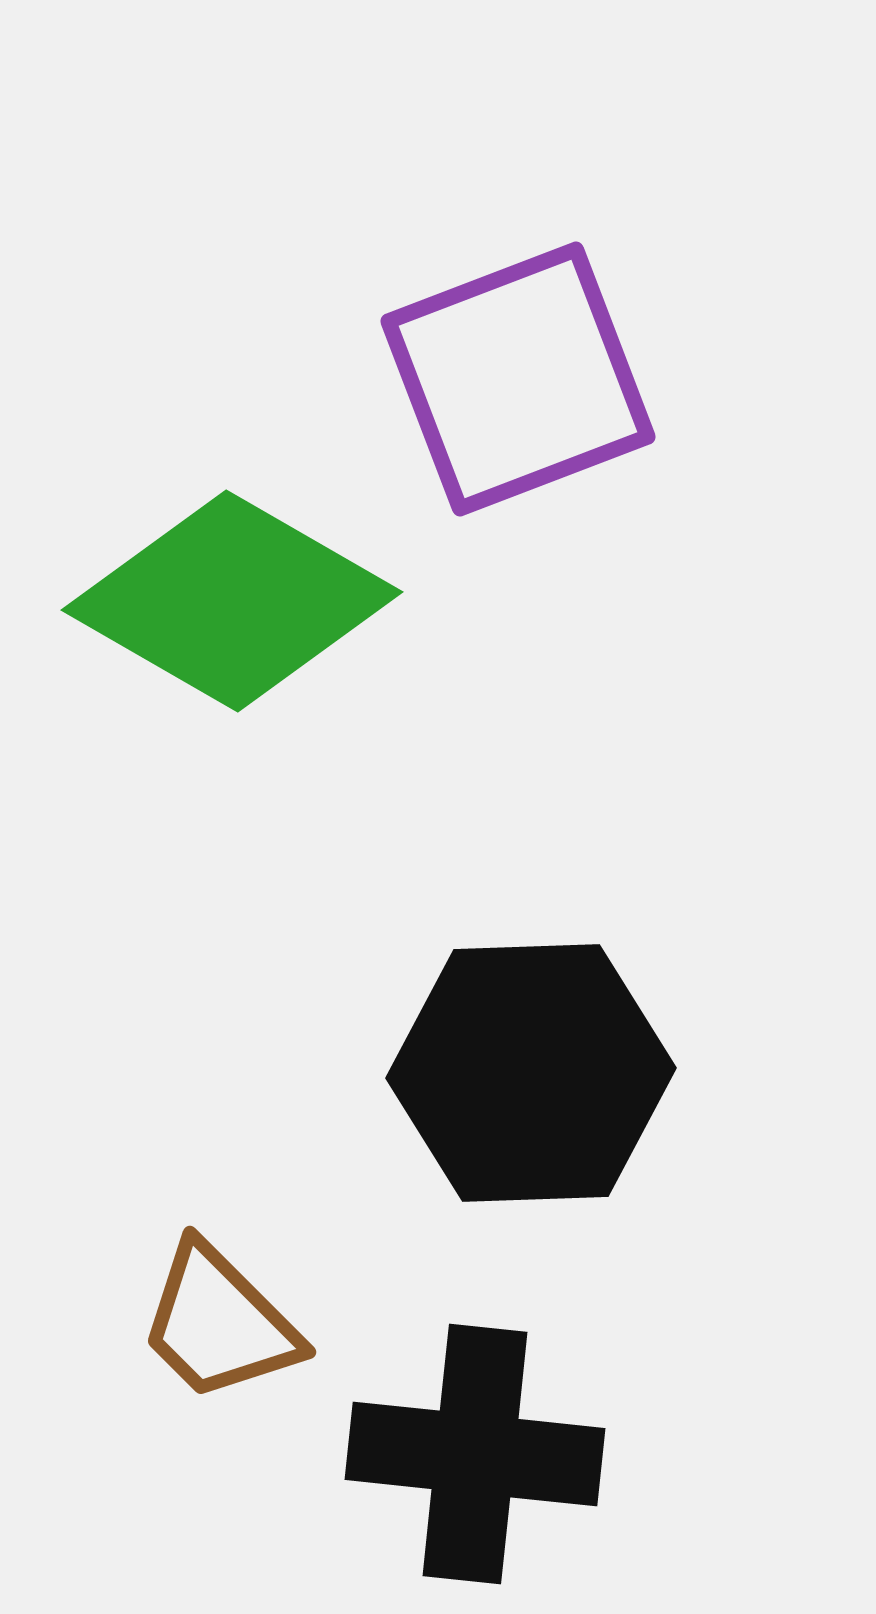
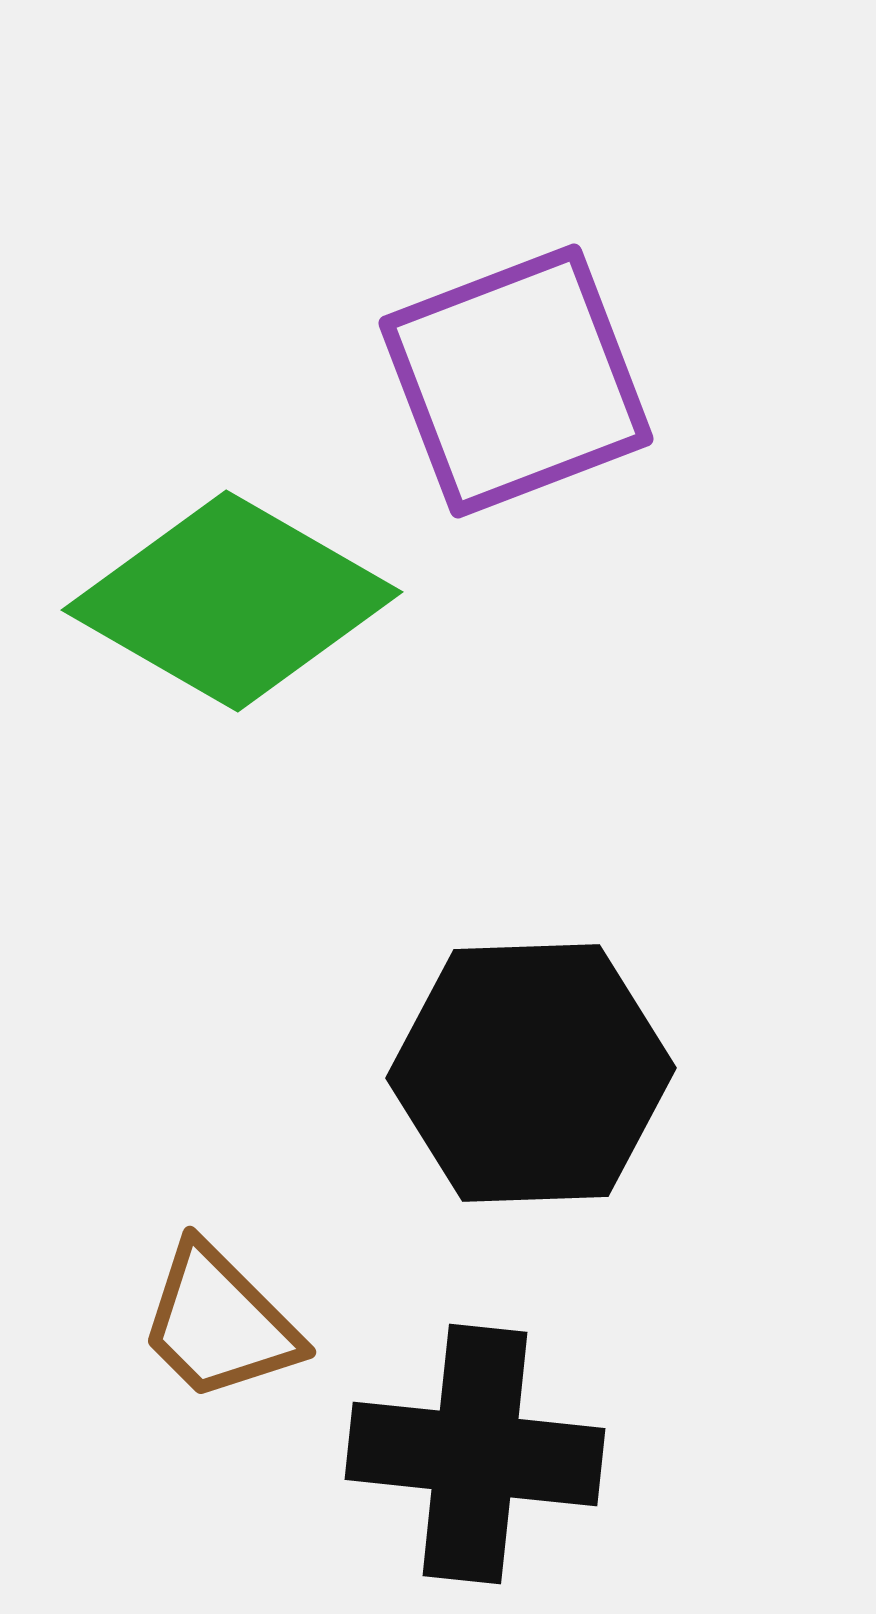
purple square: moved 2 px left, 2 px down
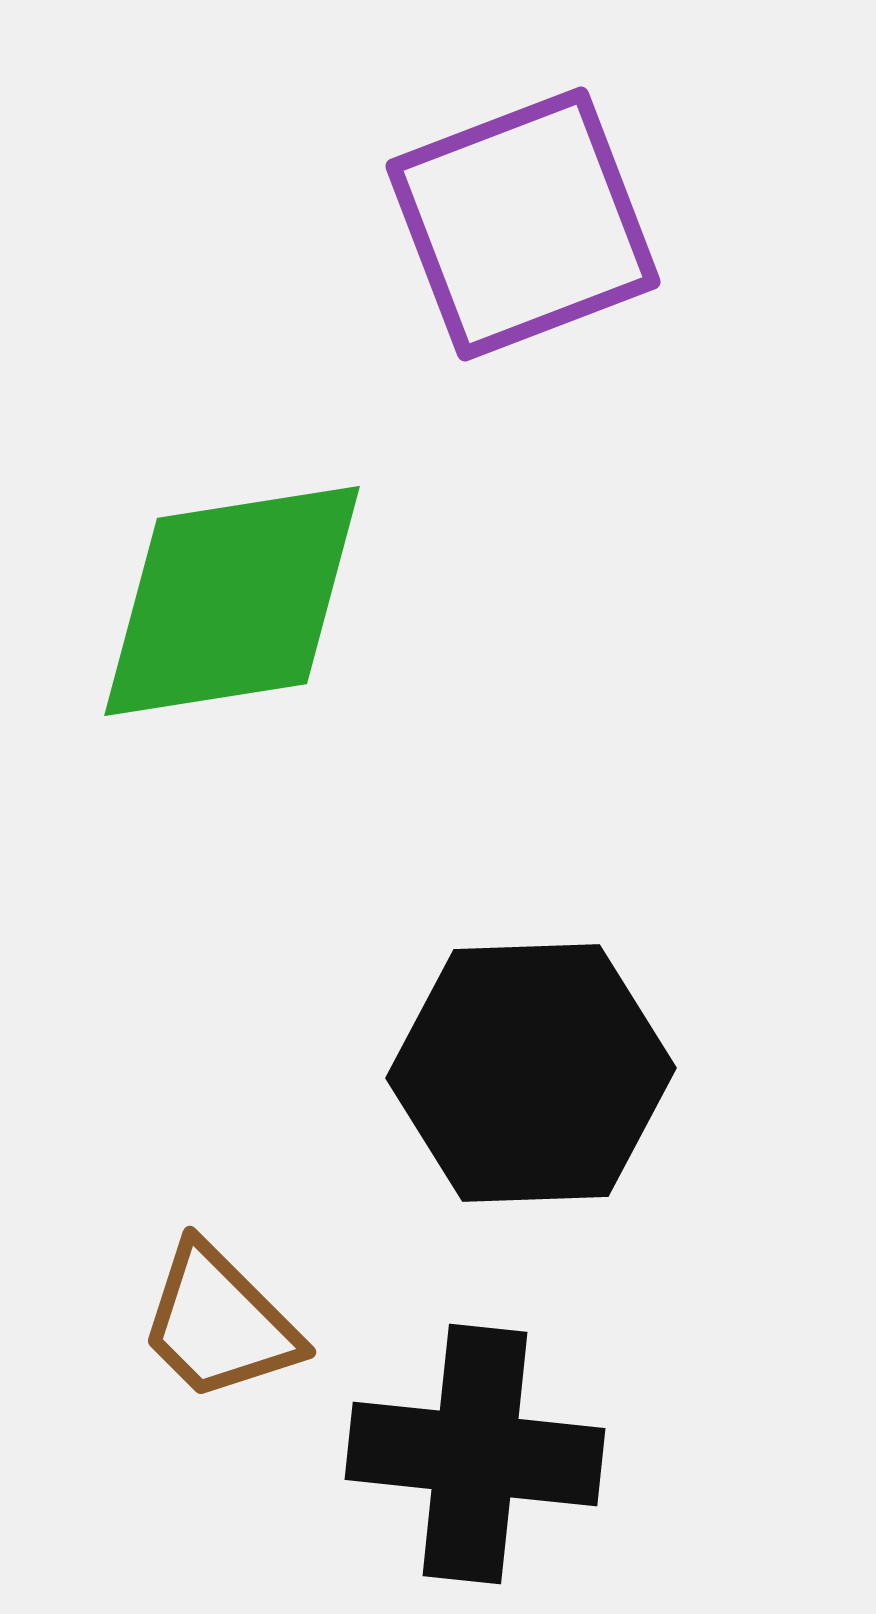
purple square: moved 7 px right, 157 px up
green diamond: rotated 39 degrees counterclockwise
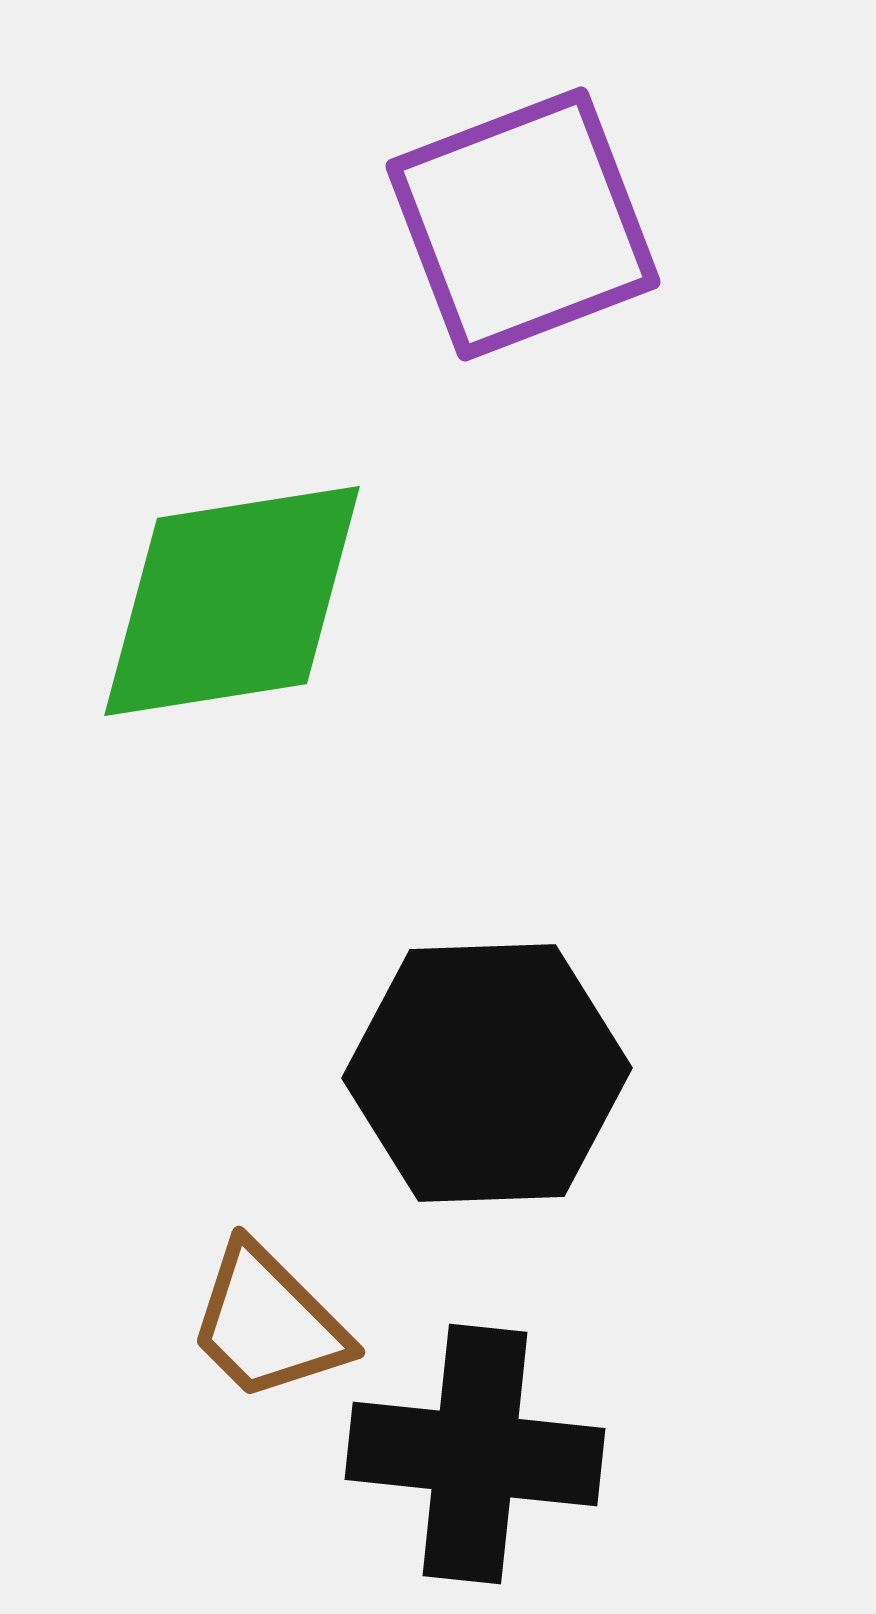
black hexagon: moved 44 px left
brown trapezoid: moved 49 px right
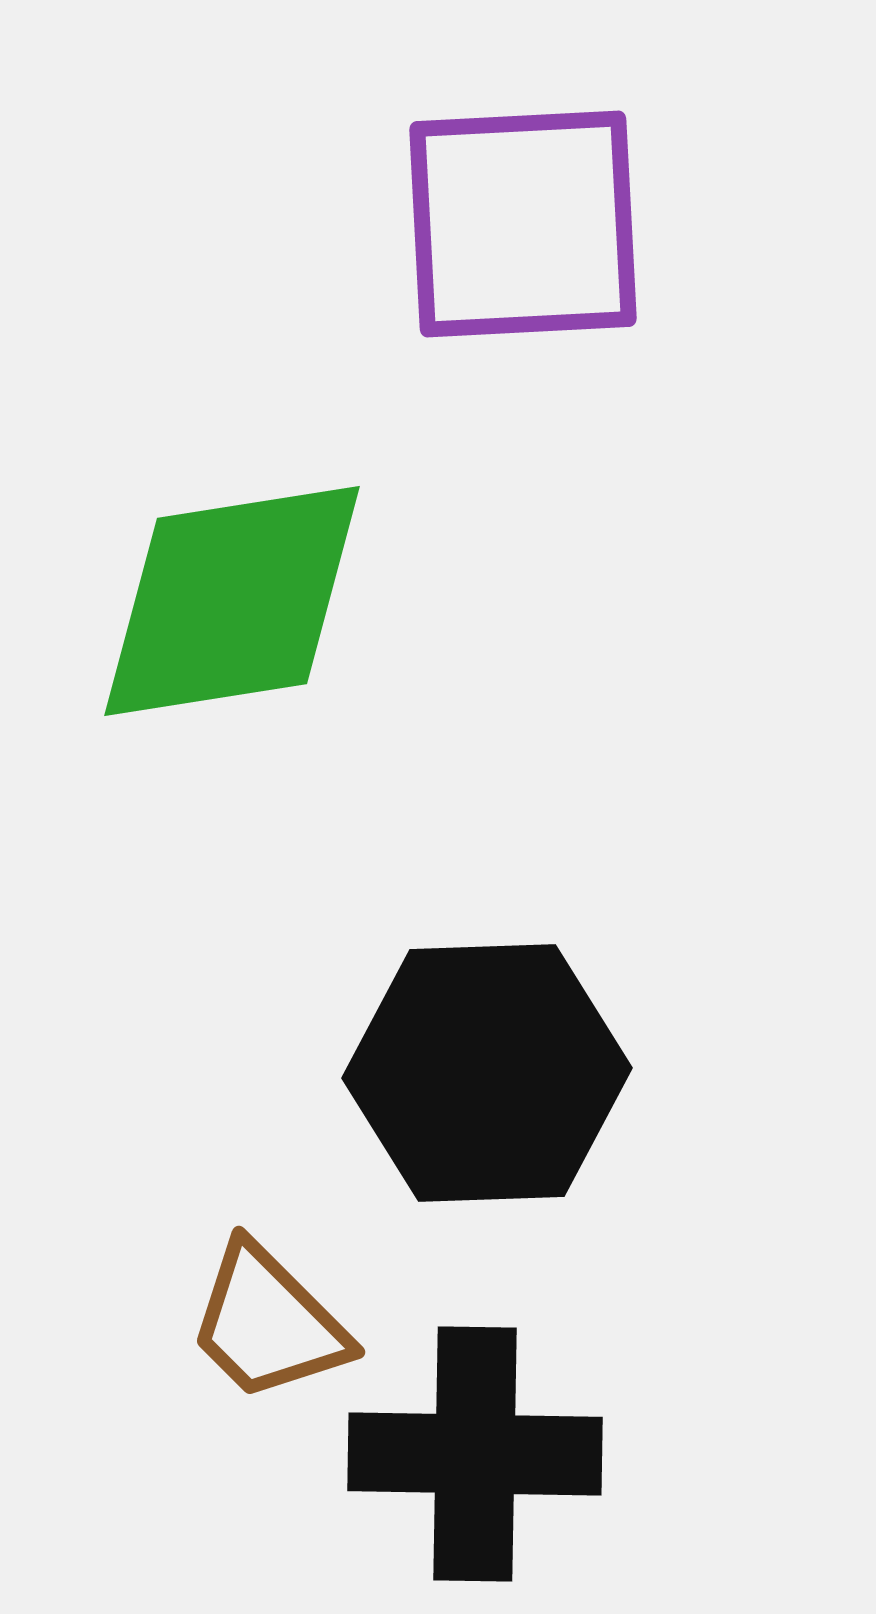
purple square: rotated 18 degrees clockwise
black cross: rotated 5 degrees counterclockwise
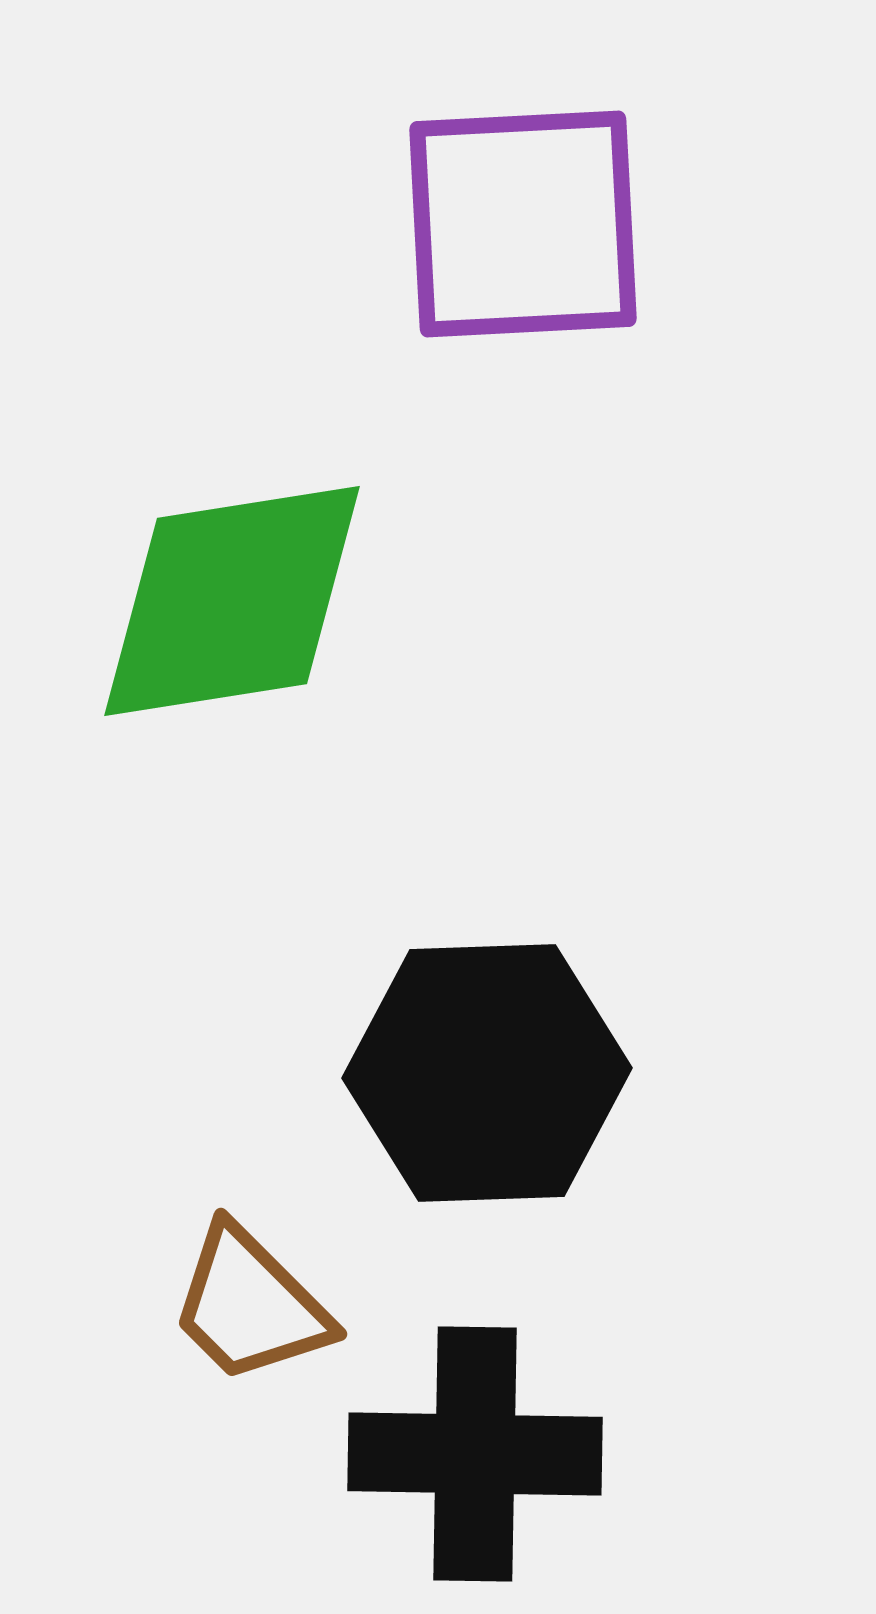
brown trapezoid: moved 18 px left, 18 px up
